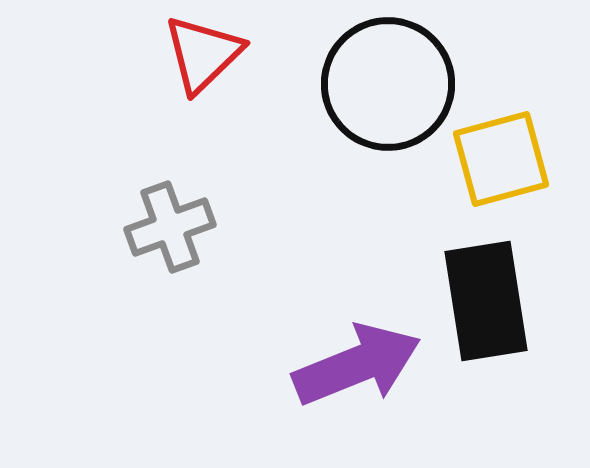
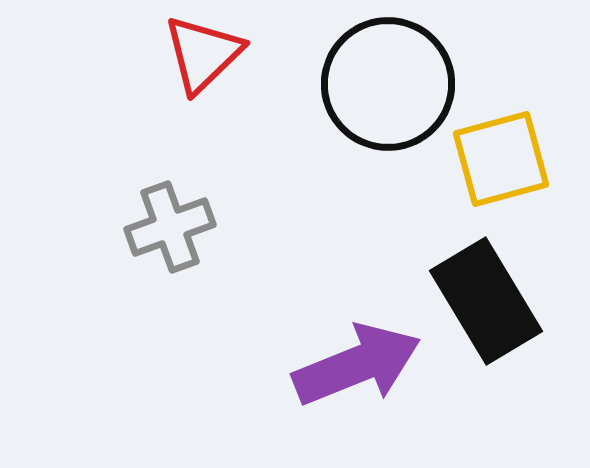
black rectangle: rotated 22 degrees counterclockwise
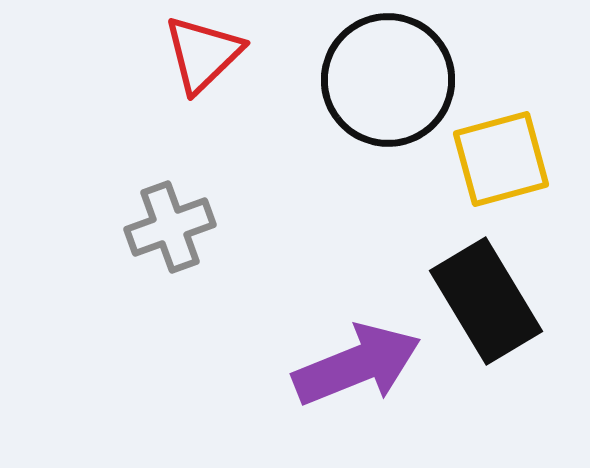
black circle: moved 4 px up
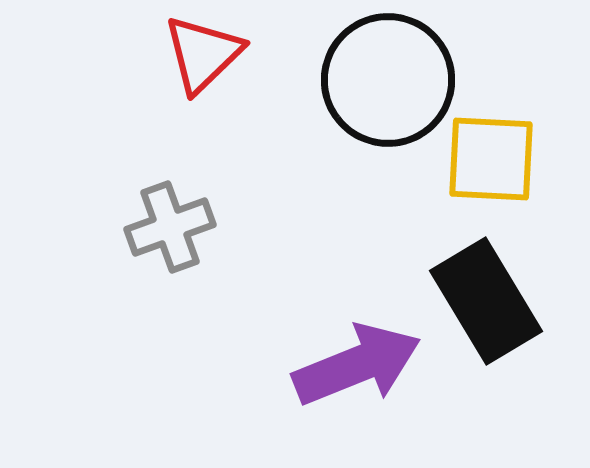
yellow square: moved 10 px left; rotated 18 degrees clockwise
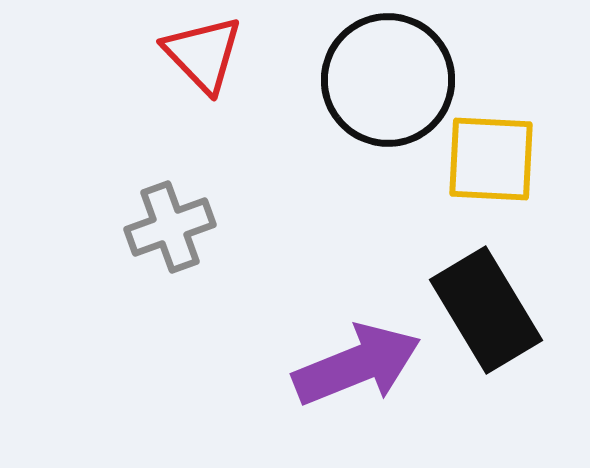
red triangle: rotated 30 degrees counterclockwise
black rectangle: moved 9 px down
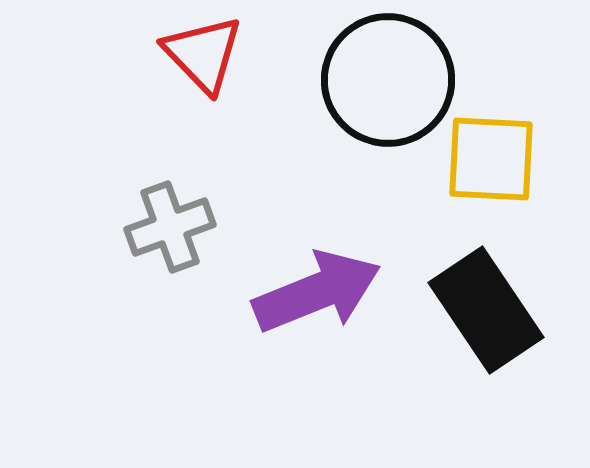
black rectangle: rotated 3 degrees counterclockwise
purple arrow: moved 40 px left, 73 px up
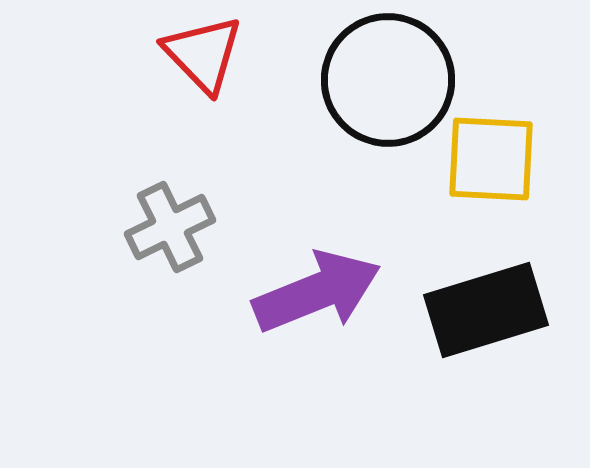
gray cross: rotated 6 degrees counterclockwise
black rectangle: rotated 73 degrees counterclockwise
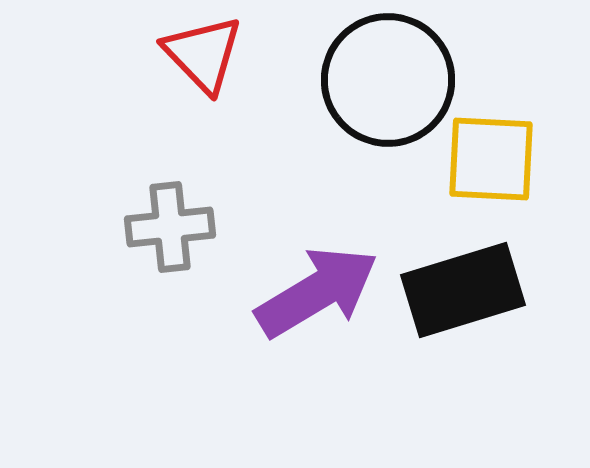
gray cross: rotated 20 degrees clockwise
purple arrow: rotated 9 degrees counterclockwise
black rectangle: moved 23 px left, 20 px up
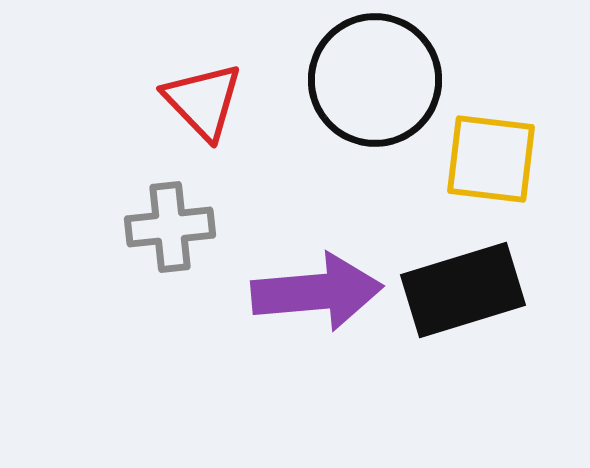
red triangle: moved 47 px down
black circle: moved 13 px left
yellow square: rotated 4 degrees clockwise
purple arrow: rotated 26 degrees clockwise
